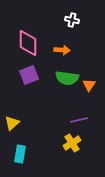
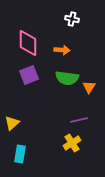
white cross: moved 1 px up
orange triangle: moved 2 px down
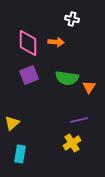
orange arrow: moved 6 px left, 8 px up
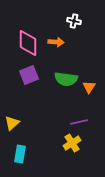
white cross: moved 2 px right, 2 px down
green semicircle: moved 1 px left, 1 px down
purple line: moved 2 px down
